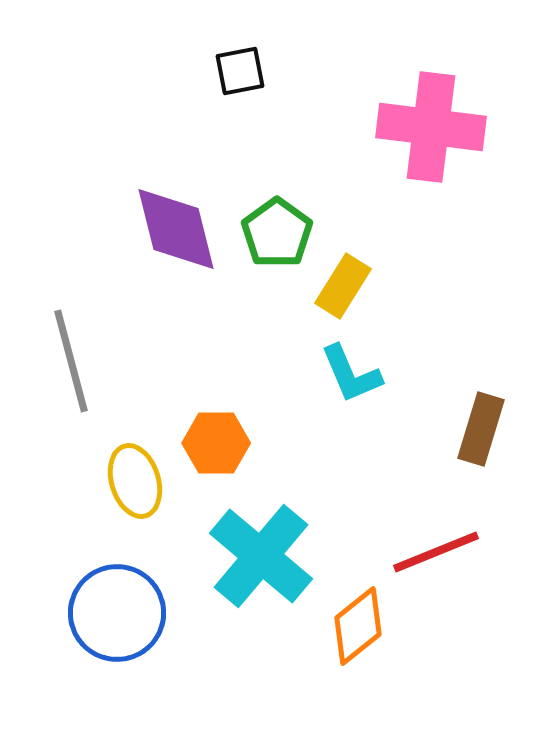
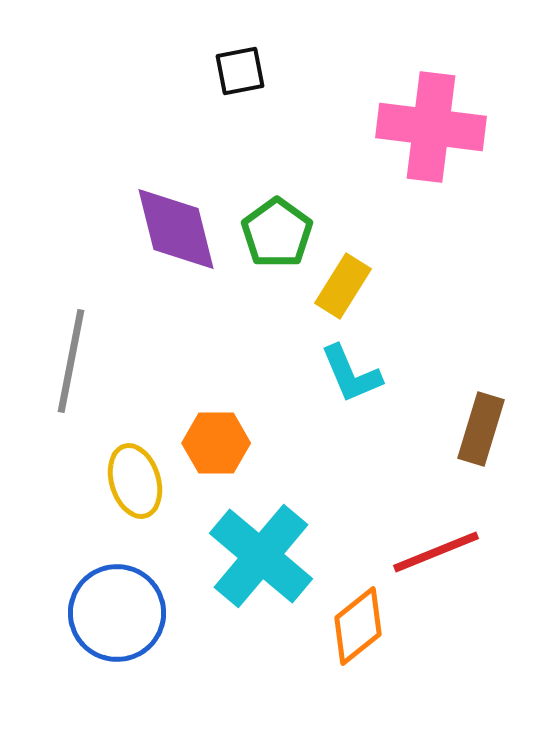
gray line: rotated 26 degrees clockwise
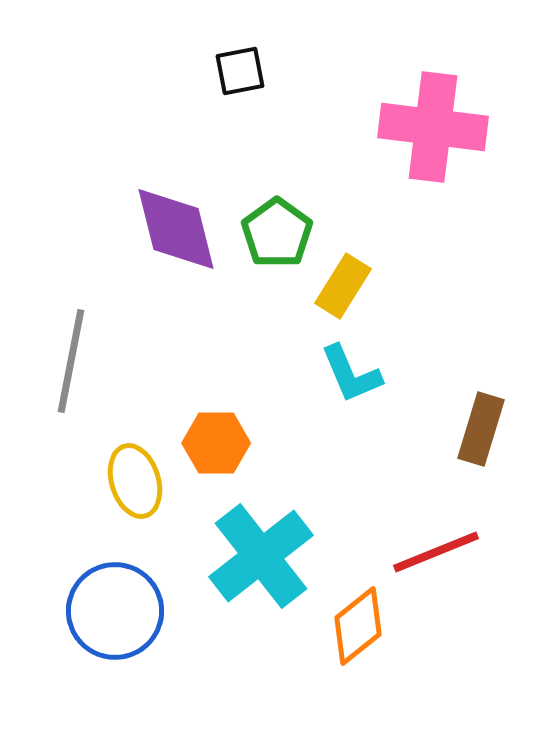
pink cross: moved 2 px right
cyan cross: rotated 12 degrees clockwise
blue circle: moved 2 px left, 2 px up
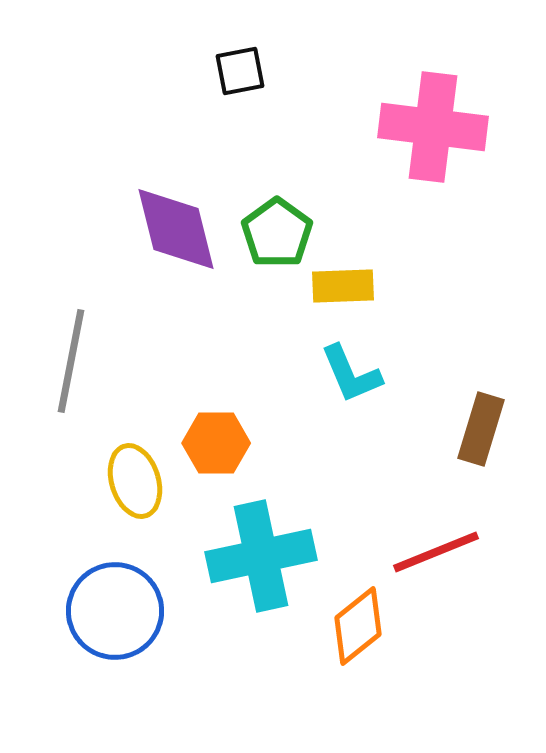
yellow rectangle: rotated 56 degrees clockwise
cyan cross: rotated 26 degrees clockwise
